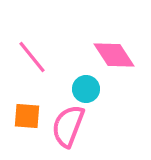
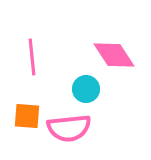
pink line: rotated 33 degrees clockwise
pink semicircle: moved 1 px right, 2 px down; rotated 117 degrees counterclockwise
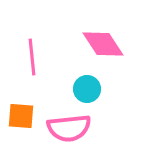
pink diamond: moved 11 px left, 11 px up
cyan circle: moved 1 px right
orange square: moved 6 px left
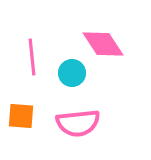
cyan circle: moved 15 px left, 16 px up
pink semicircle: moved 9 px right, 5 px up
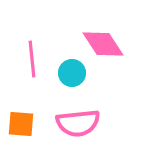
pink line: moved 2 px down
orange square: moved 8 px down
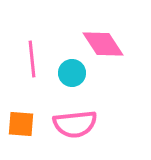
pink semicircle: moved 3 px left, 1 px down
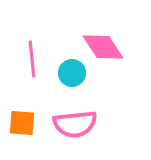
pink diamond: moved 3 px down
orange square: moved 1 px right, 1 px up
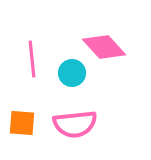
pink diamond: moved 1 px right; rotated 9 degrees counterclockwise
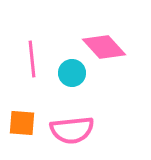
pink semicircle: moved 3 px left, 6 px down
